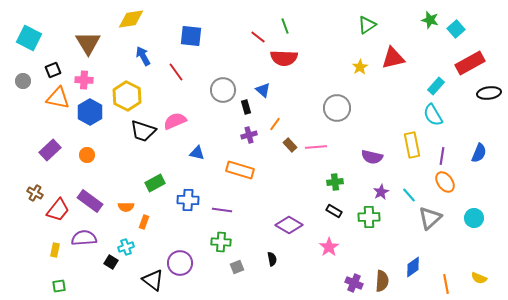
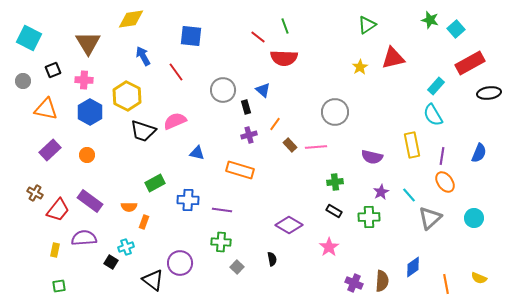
orange triangle at (58, 98): moved 12 px left, 11 px down
gray circle at (337, 108): moved 2 px left, 4 px down
orange semicircle at (126, 207): moved 3 px right
gray square at (237, 267): rotated 24 degrees counterclockwise
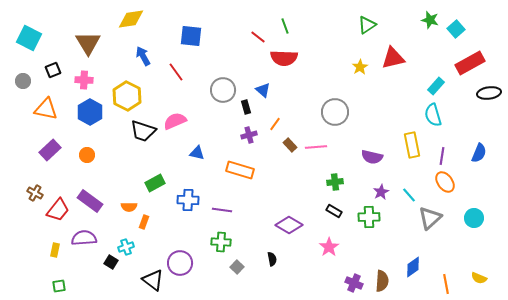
cyan semicircle at (433, 115): rotated 15 degrees clockwise
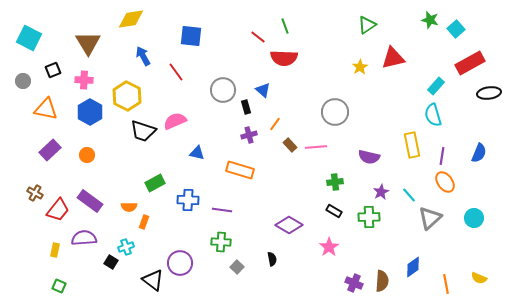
purple semicircle at (372, 157): moved 3 px left
green square at (59, 286): rotated 32 degrees clockwise
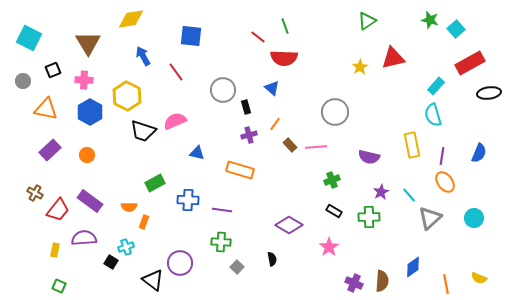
green triangle at (367, 25): moved 4 px up
blue triangle at (263, 90): moved 9 px right, 2 px up
green cross at (335, 182): moved 3 px left, 2 px up; rotated 14 degrees counterclockwise
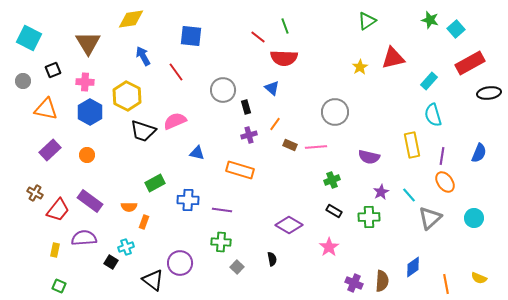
pink cross at (84, 80): moved 1 px right, 2 px down
cyan rectangle at (436, 86): moved 7 px left, 5 px up
brown rectangle at (290, 145): rotated 24 degrees counterclockwise
